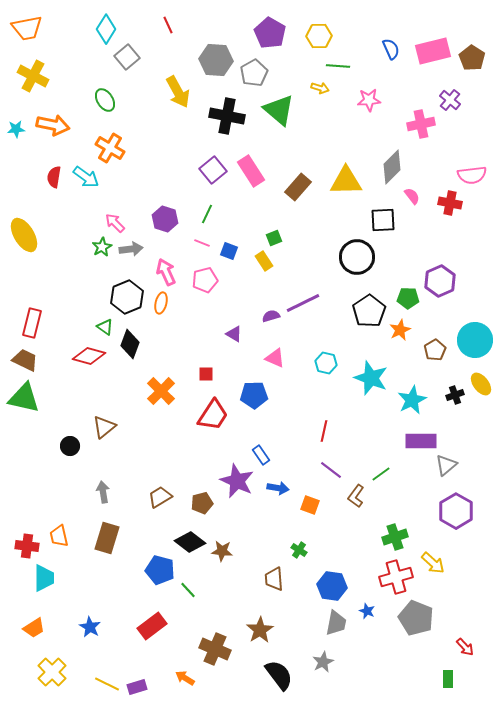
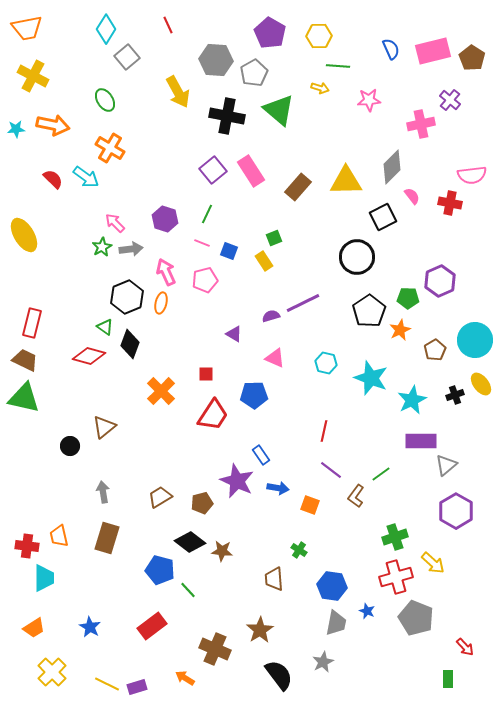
red semicircle at (54, 177): moved 1 px left, 2 px down; rotated 125 degrees clockwise
black square at (383, 220): moved 3 px up; rotated 24 degrees counterclockwise
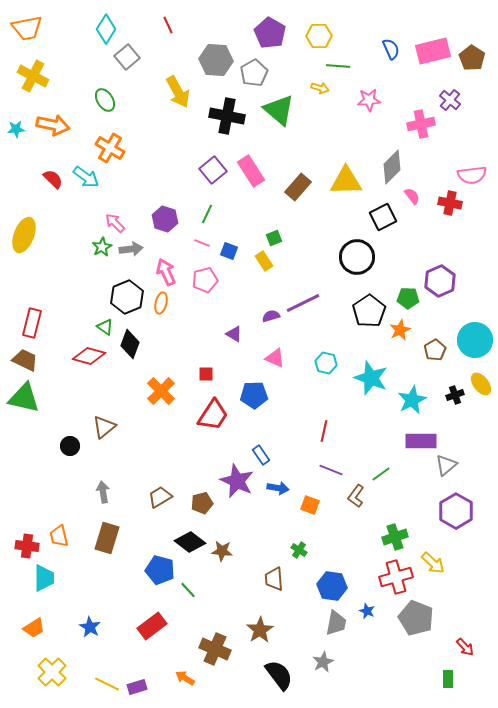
yellow ellipse at (24, 235): rotated 52 degrees clockwise
purple line at (331, 470): rotated 15 degrees counterclockwise
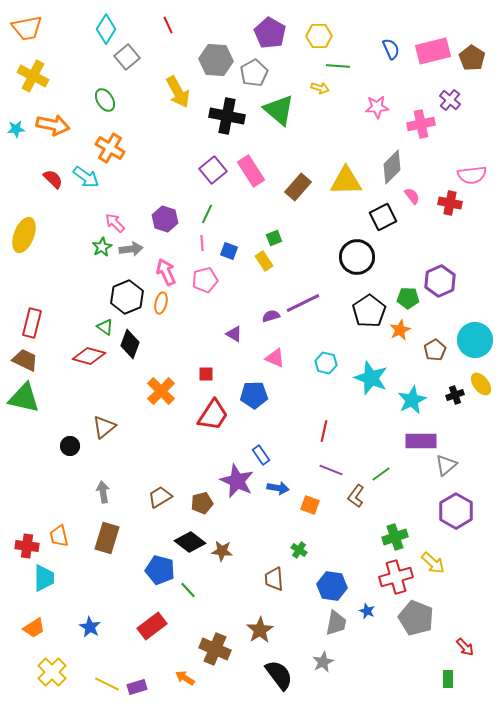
pink star at (369, 100): moved 8 px right, 7 px down
pink line at (202, 243): rotated 63 degrees clockwise
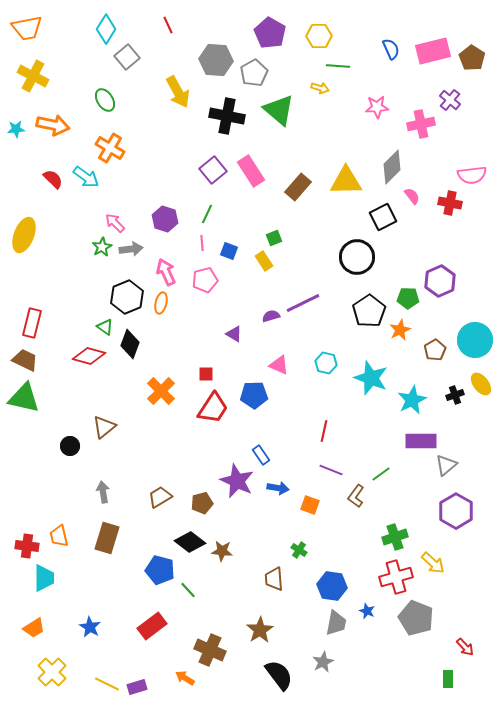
pink triangle at (275, 358): moved 4 px right, 7 px down
red trapezoid at (213, 415): moved 7 px up
brown cross at (215, 649): moved 5 px left, 1 px down
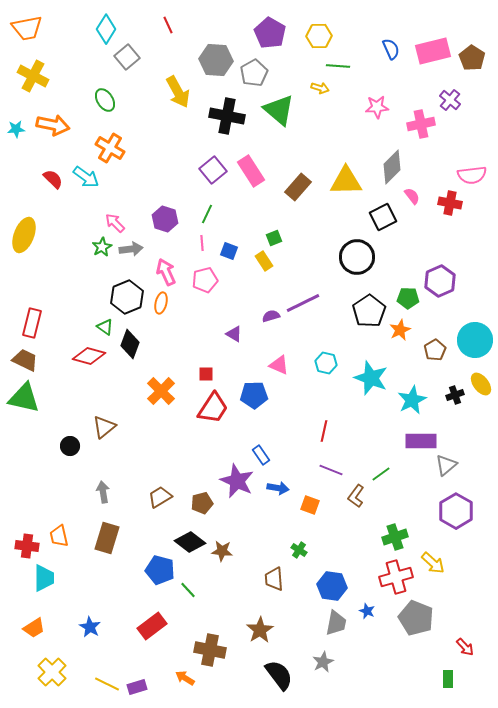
brown cross at (210, 650): rotated 12 degrees counterclockwise
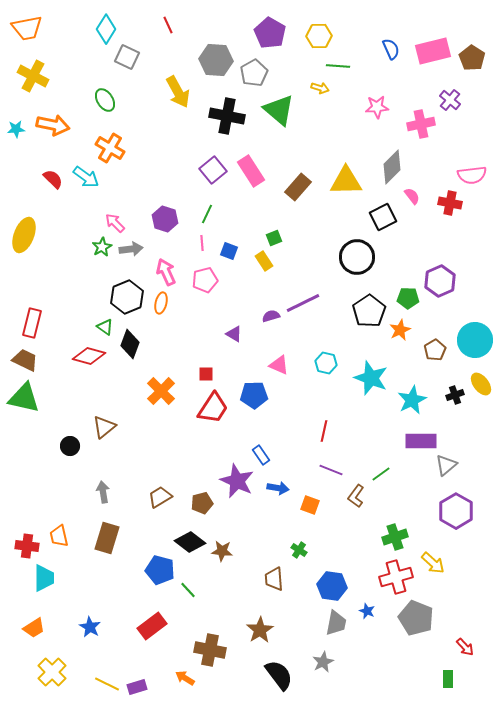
gray square at (127, 57): rotated 25 degrees counterclockwise
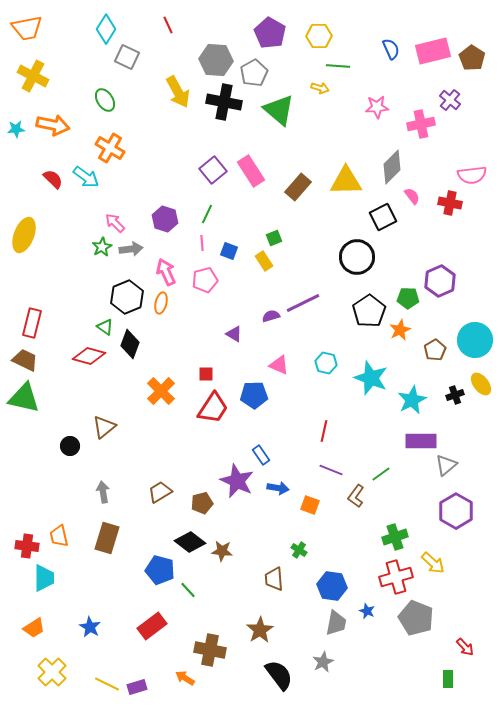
black cross at (227, 116): moved 3 px left, 14 px up
brown trapezoid at (160, 497): moved 5 px up
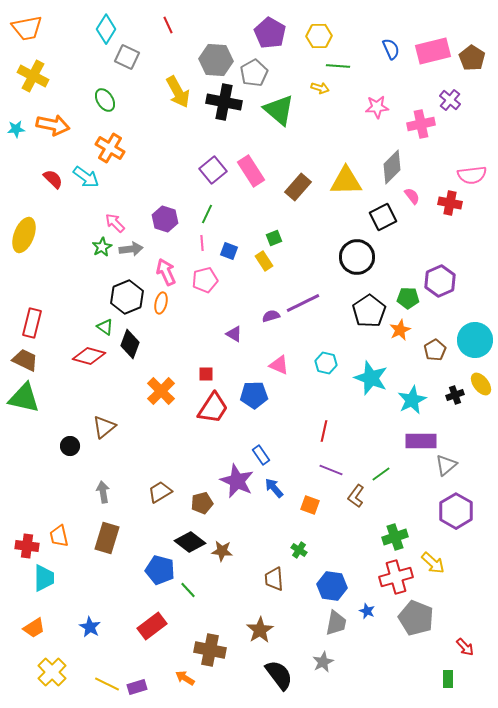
blue arrow at (278, 488): moved 4 px left; rotated 140 degrees counterclockwise
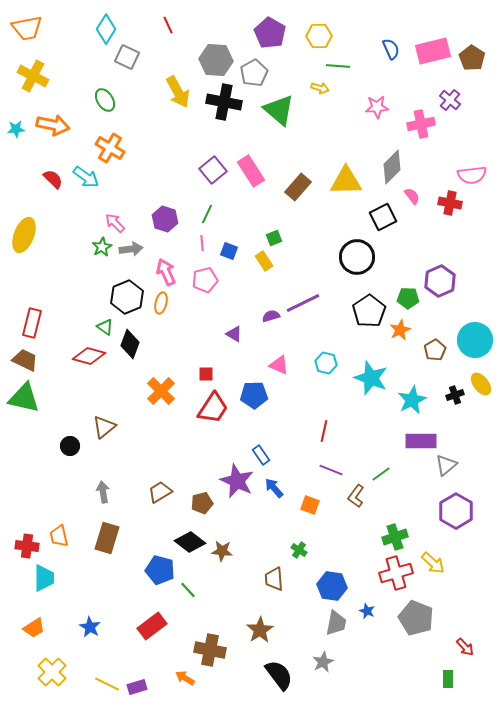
red cross at (396, 577): moved 4 px up
